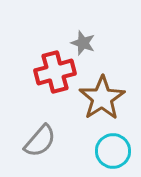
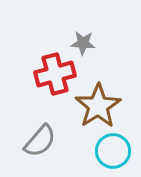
gray star: rotated 15 degrees counterclockwise
red cross: moved 2 px down
brown star: moved 4 px left, 8 px down
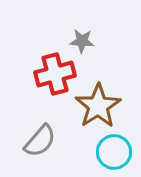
gray star: moved 1 px left, 2 px up
cyan circle: moved 1 px right, 1 px down
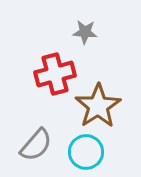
gray star: moved 3 px right, 9 px up
gray semicircle: moved 4 px left, 4 px down
cyan circle: moved 28 px left
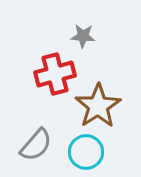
gray star: moved 2 px left, 4 px down
